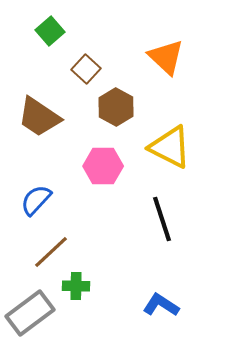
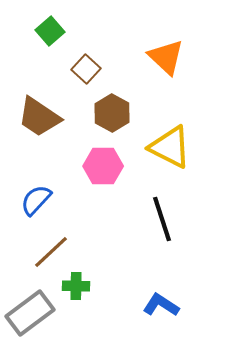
brown hexagon: moved 4 px left, 6 px down
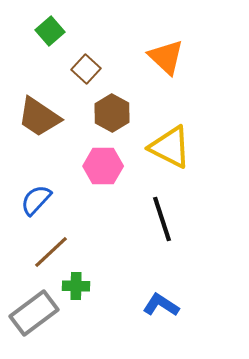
gray rectangle: moved 4 px right
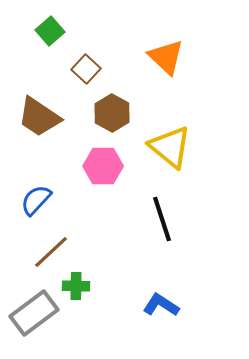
yellow triangle: rotated 12 degrees clockwise
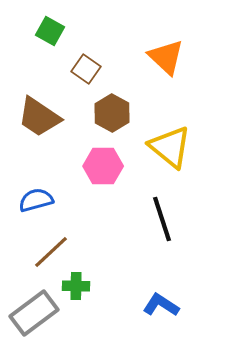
green square: rotated 20 degrees counterclockwise
brown square: rotated 8 degrees counterclockwise
blue semicircle: rotated 32 degrees clockwise
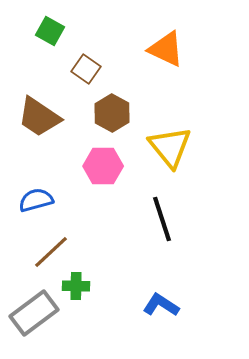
orange triangle: moved 8 px up; rotated 18 degrees counterclockwise
yellow triangle: rotated 12 degrees clockwise
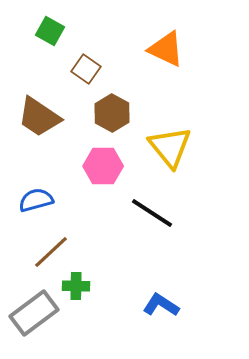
black line: moved 10 px left, 6 px up; rotated 39 degrees counterclockwise
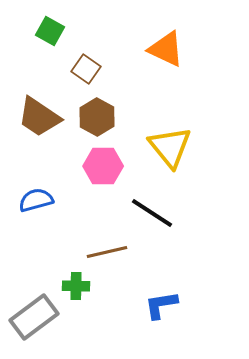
brown hexagon: moved 15 px left, 4 px down
brown line: moved 56 px right; rotated 30 degrees clockwise
blue L-shape: rotated 42 degrees counterclockwise
gray rectangle: moved 4 px down
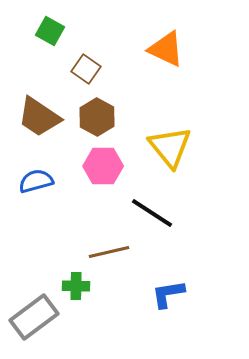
blue semicircle: moved 19 px up
brown line: moved 2 px right
blue L-shape: moved 7 px right, 11 px up
